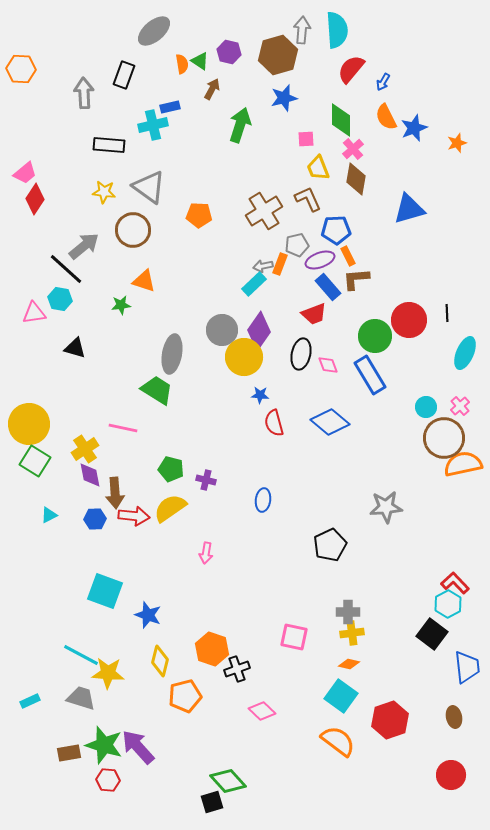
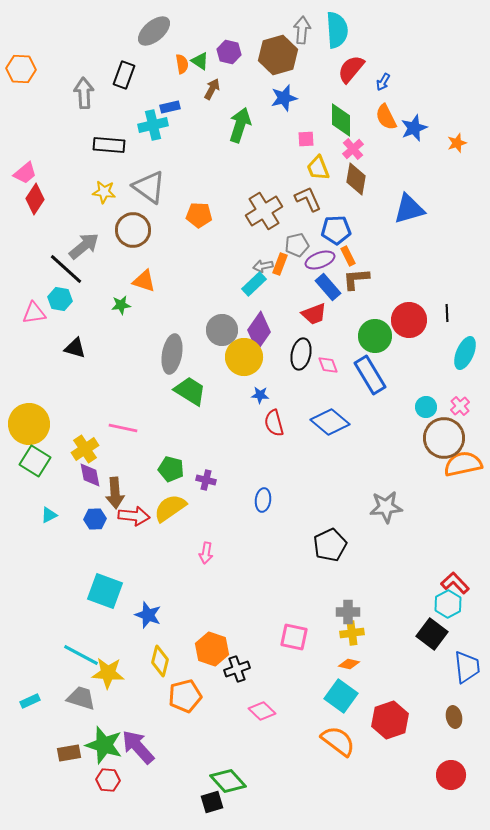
green trapezoid at (157, 390): moved 33 px right, 1 px down
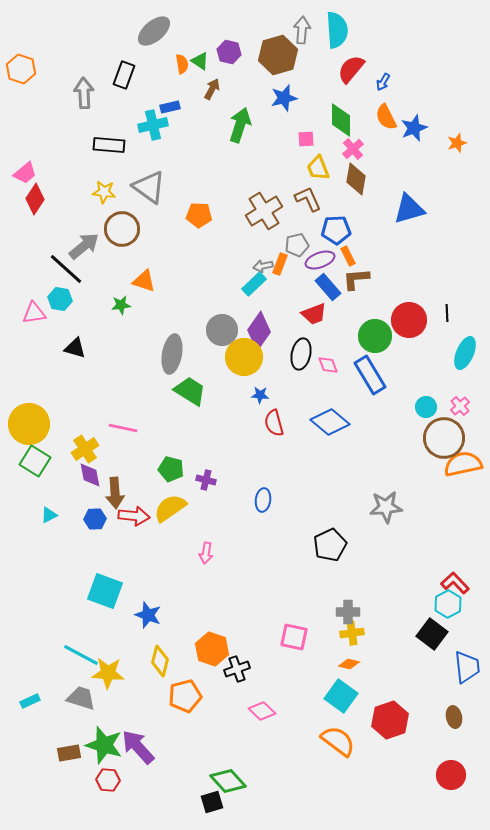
orange hexagon at (21, 69): rotated 16 degrees clockwise
brown circle at (133, 230): moved 11 px left, 1 px up
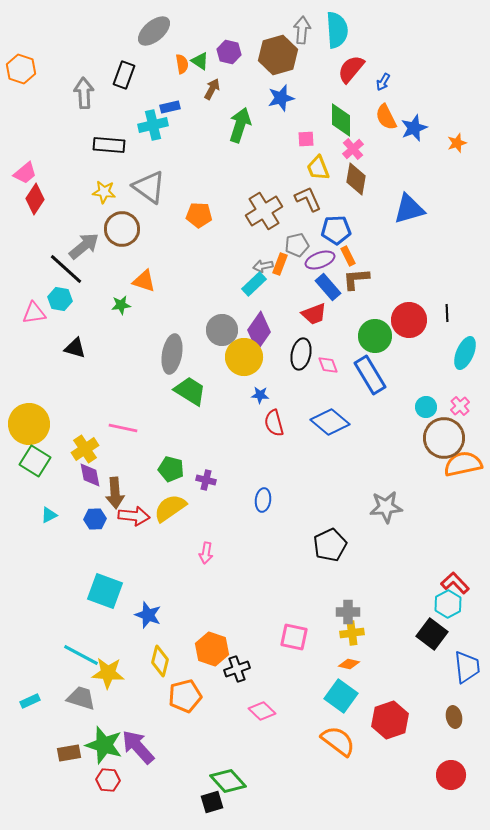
blue star at (284, 98): moved 3 px left
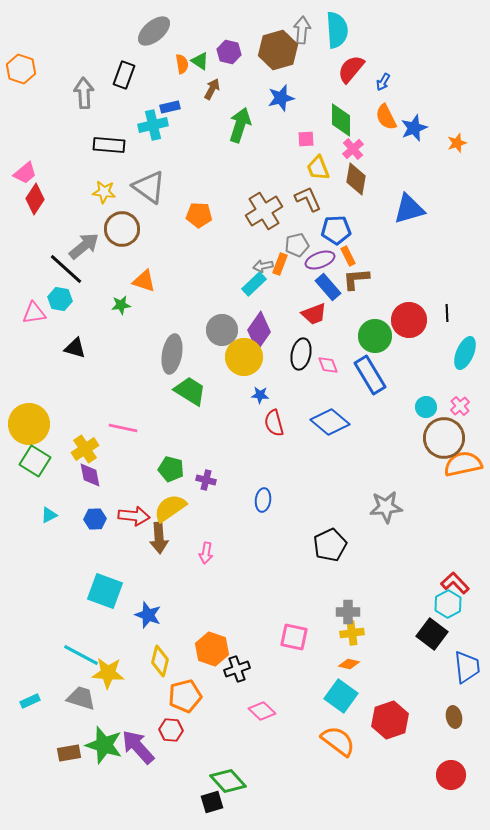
brown hexagon at (278, 55): moved 5 px up
brown arrow at (115, 493): moved 44 px right, 45 px down
red hexagon at (108, 780): moved 63 px right, 50 px up
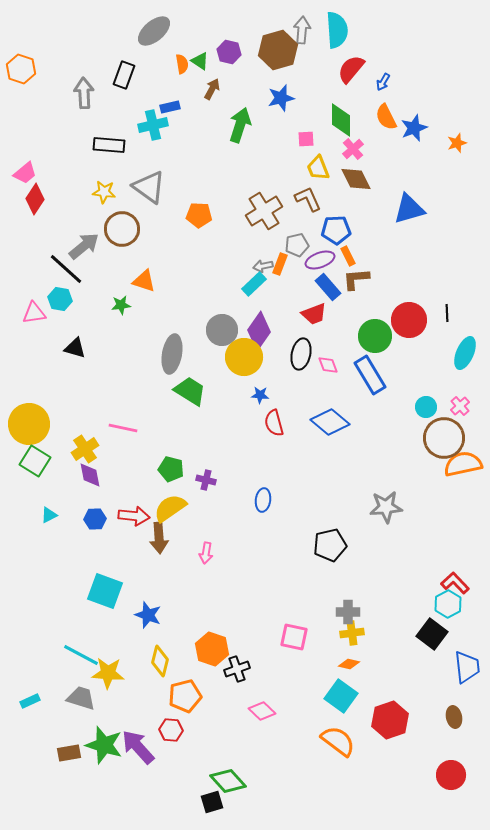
brown diamond at (356, 179): rotated 36 degrees counterclockwise
black pentagon at (330, 545): rotated 12 degrees clockwise
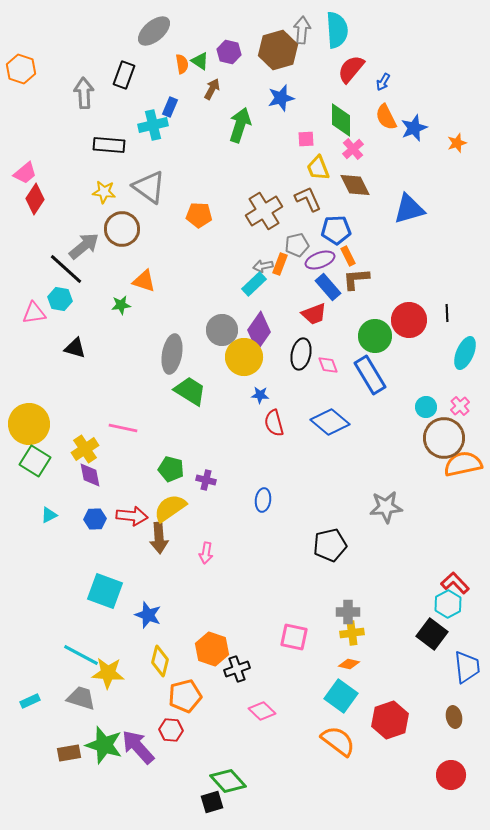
blue rectangle at (170, 107): rotated 54 degrees counterclockwise
brown diamond at (356, 179): moved 1 px left, 6 px down
red arrow at (134, 516): moved 2 px left
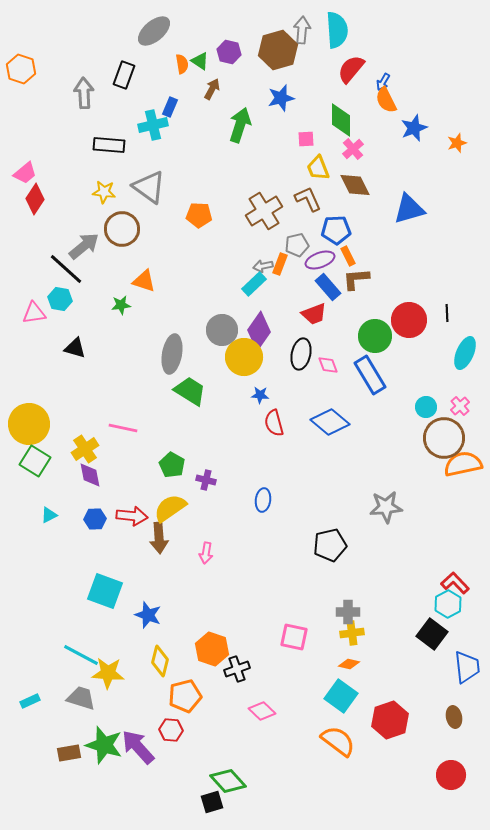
orange semicircle at (386, 117): moved 17 px up
green pentagon at (171, 469): moved 1 px right, 4 px up; rotated 15 degrees clockwise
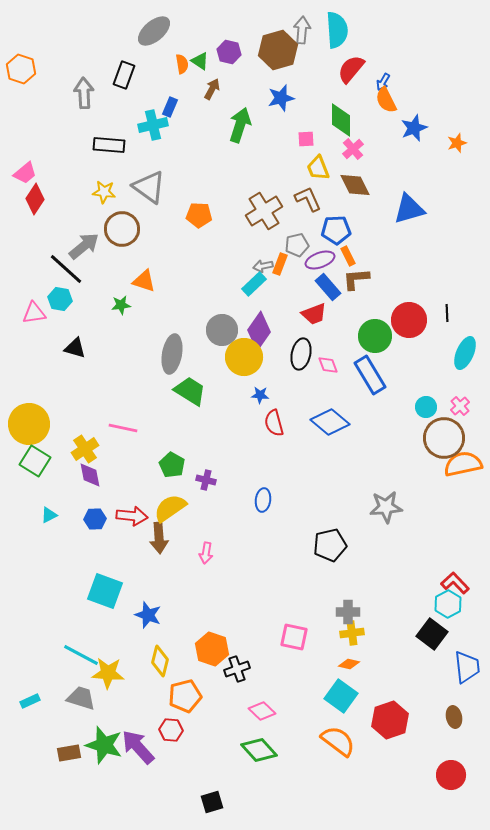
green diamond at (228, 781): moved 31 px right, 31 px up
